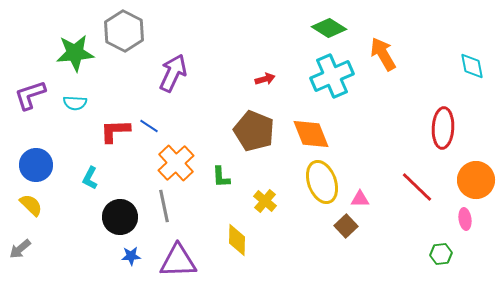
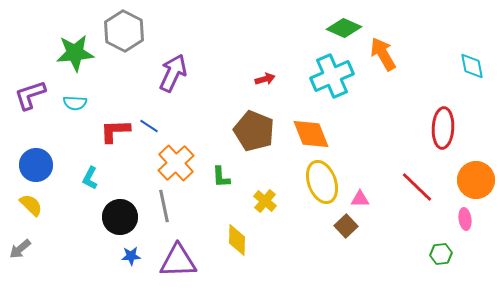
green diamond: moved 15 px right; rotated 8 degrees counterclockwise
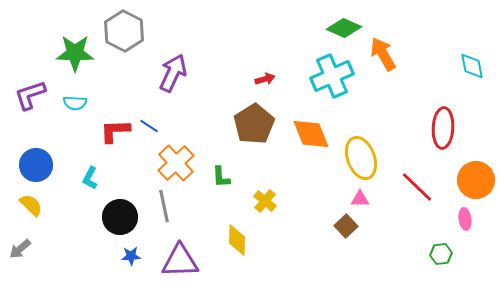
green star: rotated 6 degrees clockwise
brown pentagon: moved 7 px up; rotated 18 degrees clockwise
yellow ellipse: moved 39 px right, 24 px up
purple triangle: moved 2 px right
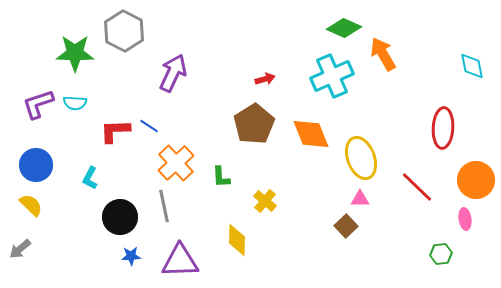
purple L-shape: moved 8 px right, 9 px down
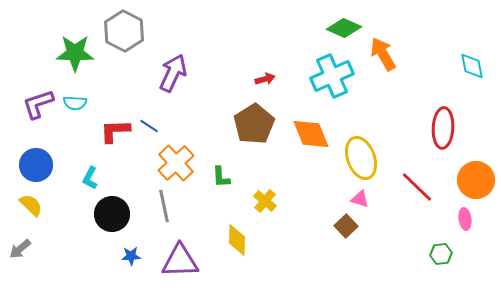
pink triangle: rotated 18 degrees clockwise
black circle: moved 8 px left, 3 px up
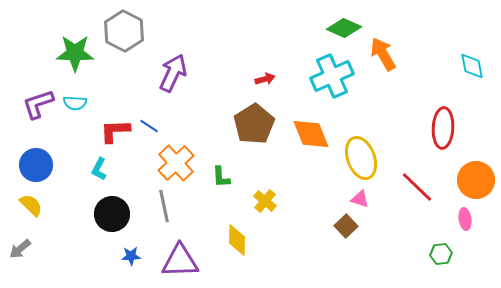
cyan L-shape: moved 9 px right, 9 px up
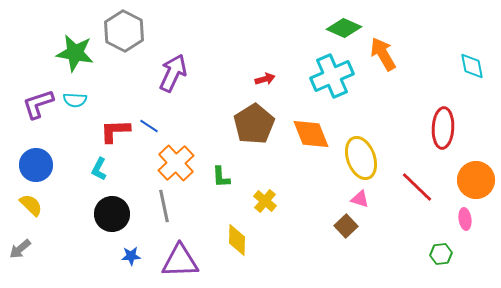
green star: rotated 9 degrees clockwise
cyan semicircle: moved 3 px up
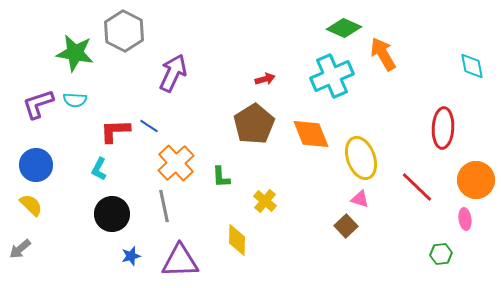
blue star: rotated 12 degrees counterclockwise
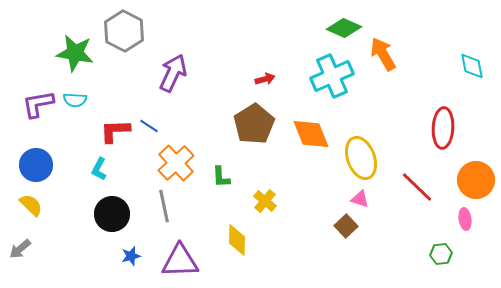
purple L-shape: rotated 8 degrees clockwise
